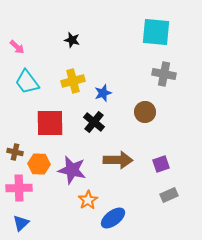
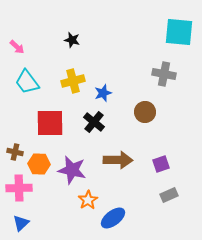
cyan square: moved 23 px right
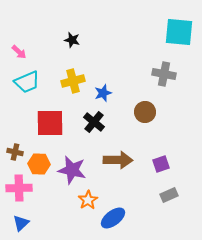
pink arrow: moved 2 px right, 5 px down
cyan trapezoid: rotated 76 degrees counterclockwise
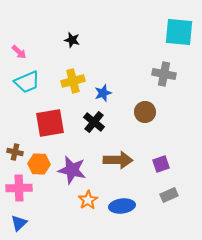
red square: rotated 8 degrees counterclockwise
blue ellipse: moved 9 px right, 12 px up; rotated 30 degrees clockwise
blue triangle: moved 2 px left
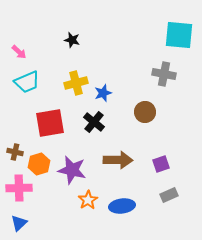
cyan square: moved 3 px down
yellow cross: moved 3 px right, 2 px down
orange hexagon: rotated 20 degrees counterclockwise
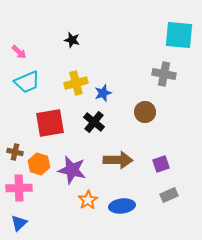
orange hexagon: rotated 25 degrees counterclockwise
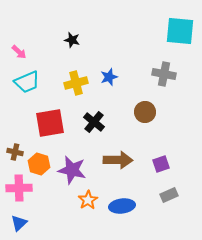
cyan square: moved 1 px right, 4 px up
blue star: moved 6 px right, 16 px up
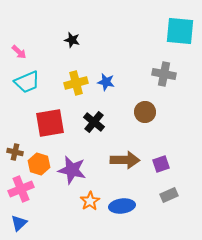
blue star: moved 3 px left, 5 px down; rotated 30 degrees clockwise
brown arrow: moved 7 px right
pink cross: moved 2 px right, 1 px down; rotated 20 degrees counterclockwise
orange star: moved 2 px right, 1 px down
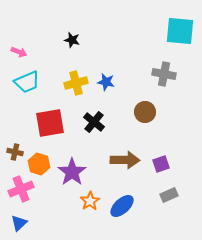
pink arrow: rotated 21 degrees counterclockwise
purple star: moved 2 px down; rotated 24 degrees clockwise
blue ellipse: rotated 35 degrees counterclockwise
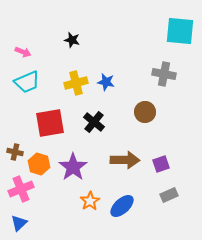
pink arrow: moved 4 px right
purple star: moved 1 px right, 5 px up
